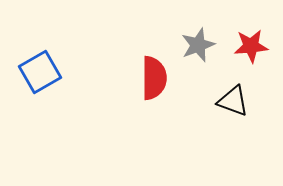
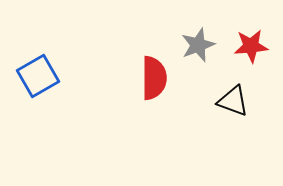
blue square: moved 2 px left, 4 px down
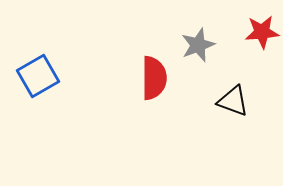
red star: moved 11 px right, 14 px up
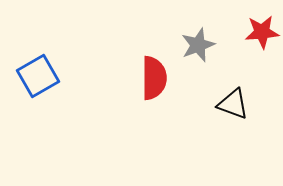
black triangle: moved 3 px down
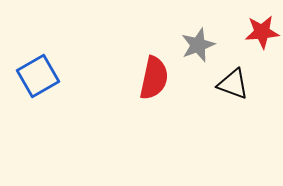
red semicircle: rotated 12 degrees clockwise
black triangle: moved 20 px up
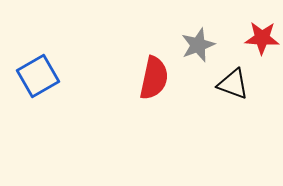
red star: moved 6 px down; rotated 8 degrees clockwise
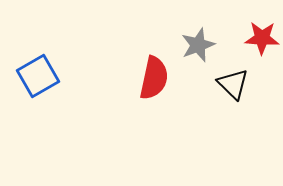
black triangle: rotated 24 degrees clockwise
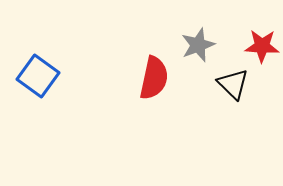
red star: moved 8 px down
blue square: rotated 24 degrees counterclockwise
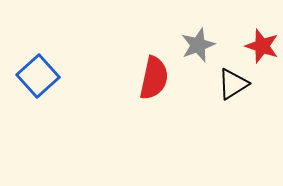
red star: rotated 16 degrees clockwise
blue square: rotated 12 degrees clockwise
black triangle: rotated 44 degrees clockwise
